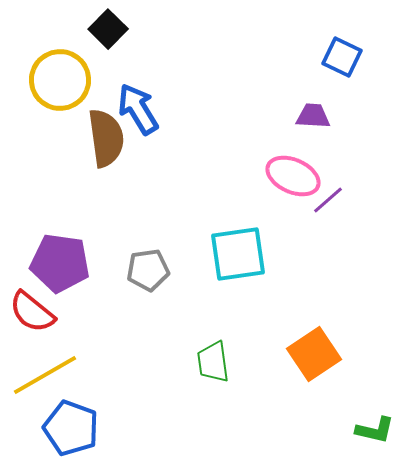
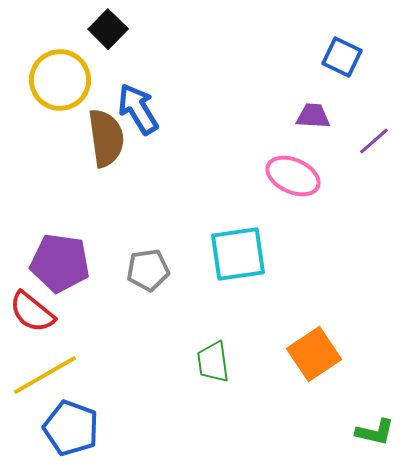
purple line: moved 46 px right, 59 px up
green L-shape: moved 2 px down
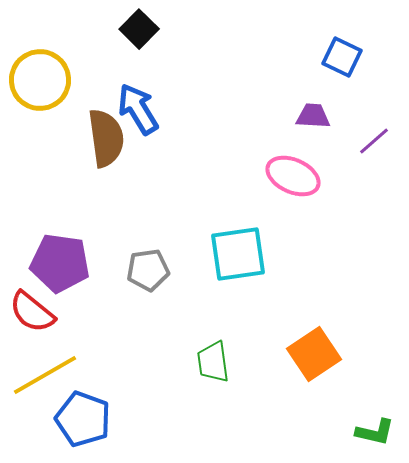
black square: moved 31 px right
yellow circle: moved 20 px left
blue pentagon: moved 12 px right, 9 px up
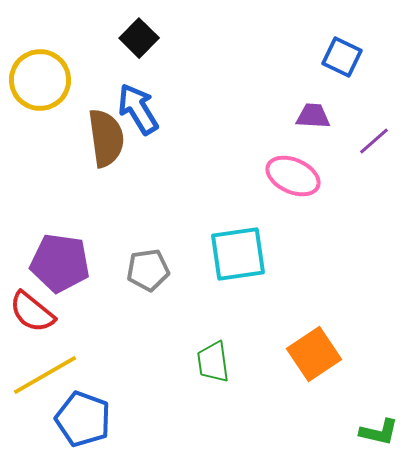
black square: moved 9 px down
green L-shape: moved 4 px right
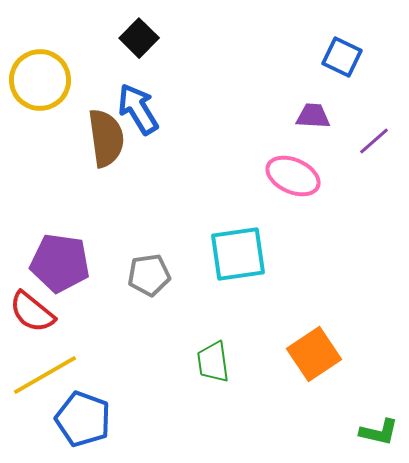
gray pentagon: moved 1 px right, 5 px down
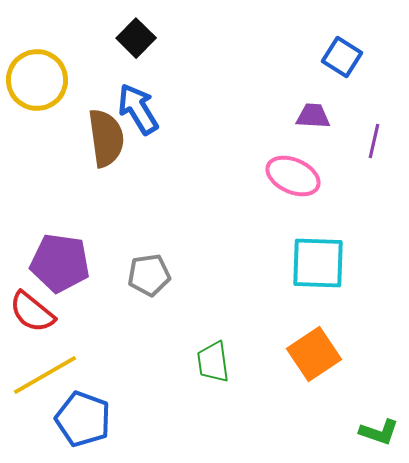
black square: moved 3 px left
blue square: rotated 6 degrees clockwise
yellow circle: moved 3 px left
purple line: rotated 36 degrees counterclockwise
cyan square: moved 80 px right, 9 px down; rotated 10 degrees clockwise
green L-shape: rotated 6 degrees clockwise
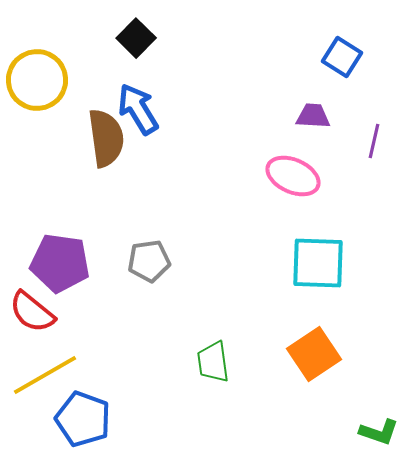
gray pentagon: moved 14 px up
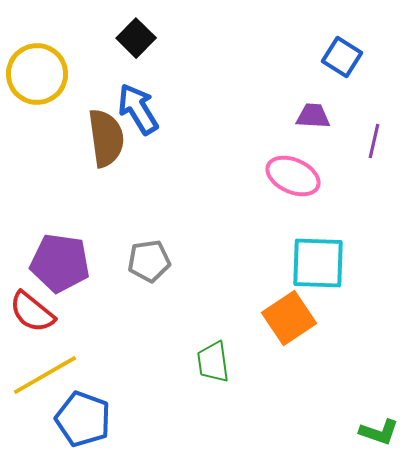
yellow circle: moved 6 px up
orange square: moved 25 px left, 36 px up
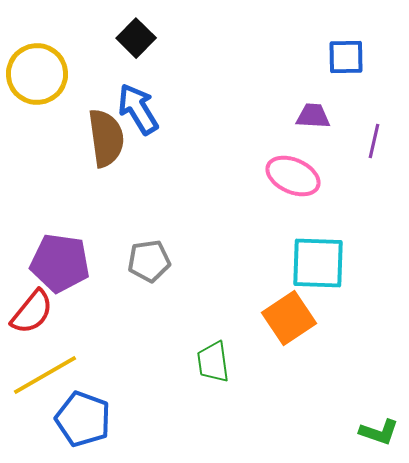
blue square: moved 4 px right; rotated 33 degrees counterclockwise
red semicircle: rotated 90 degrees counterclockwise
